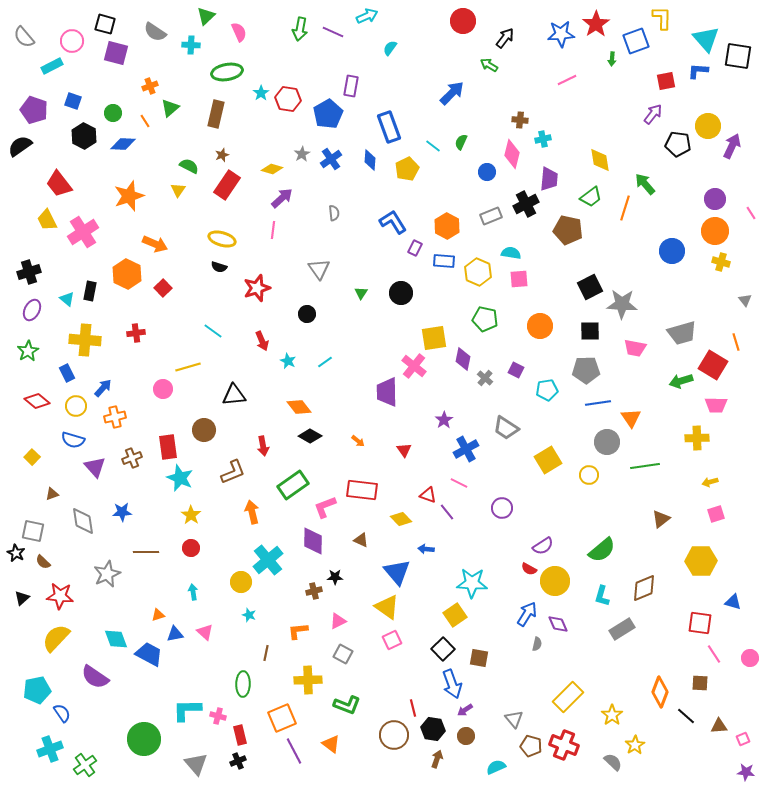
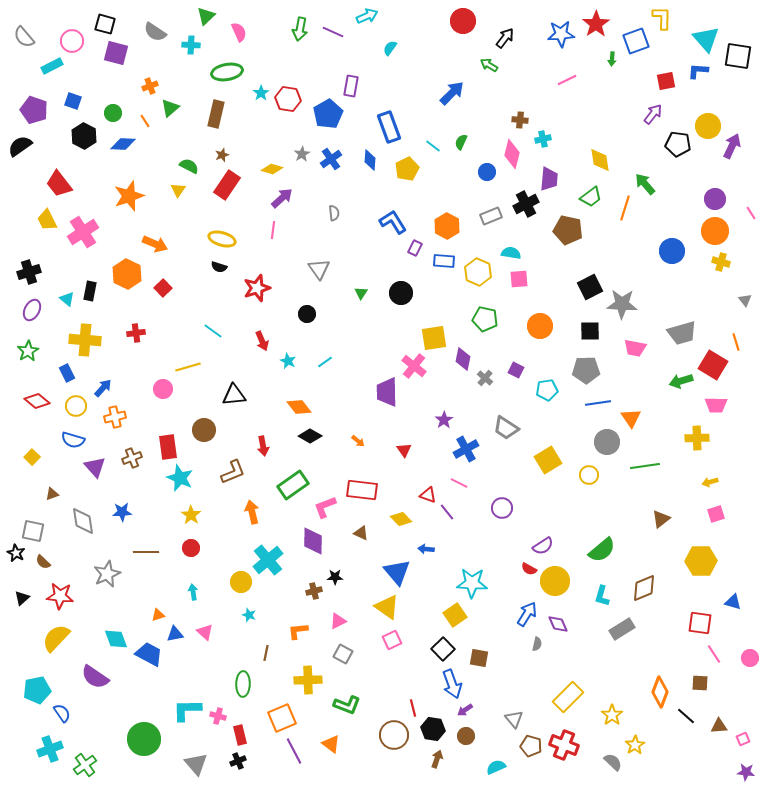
brown triangle at (361, 540): moved 7 px up
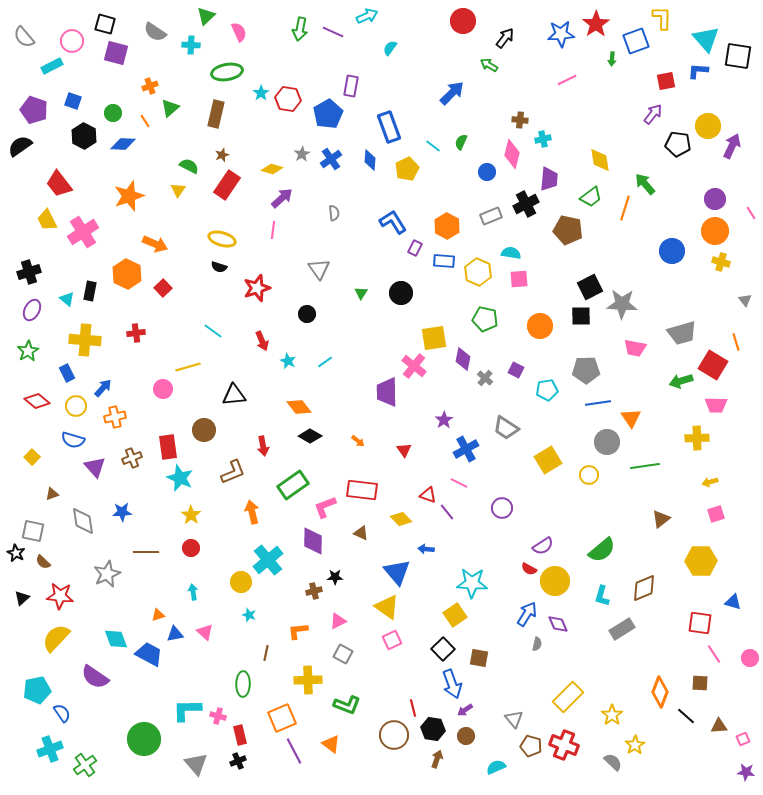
black square at (590, 331): moved 9 px left, 15 px up
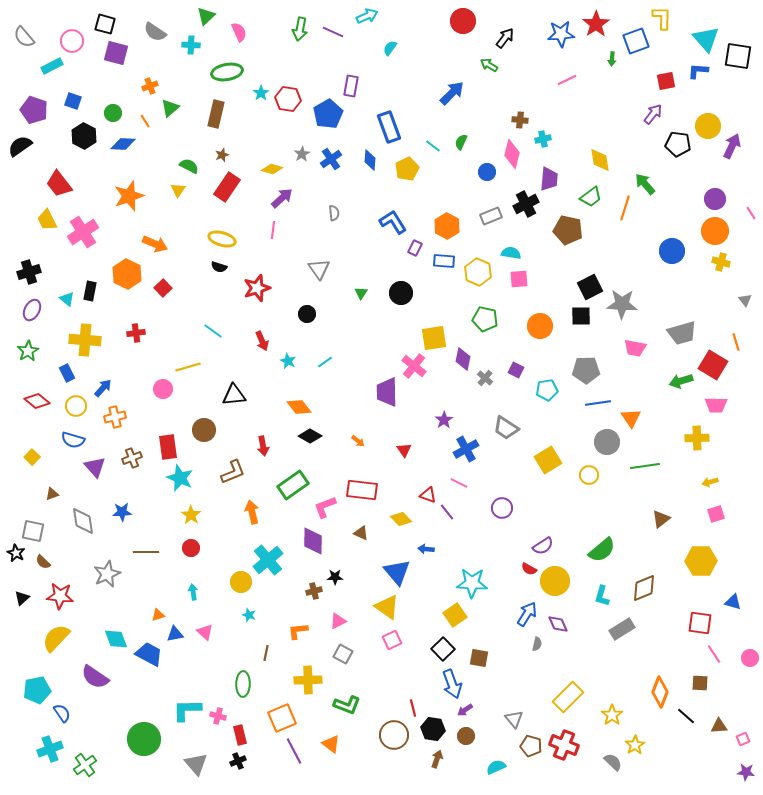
red rectangle at (227, 185): moved 2 px down
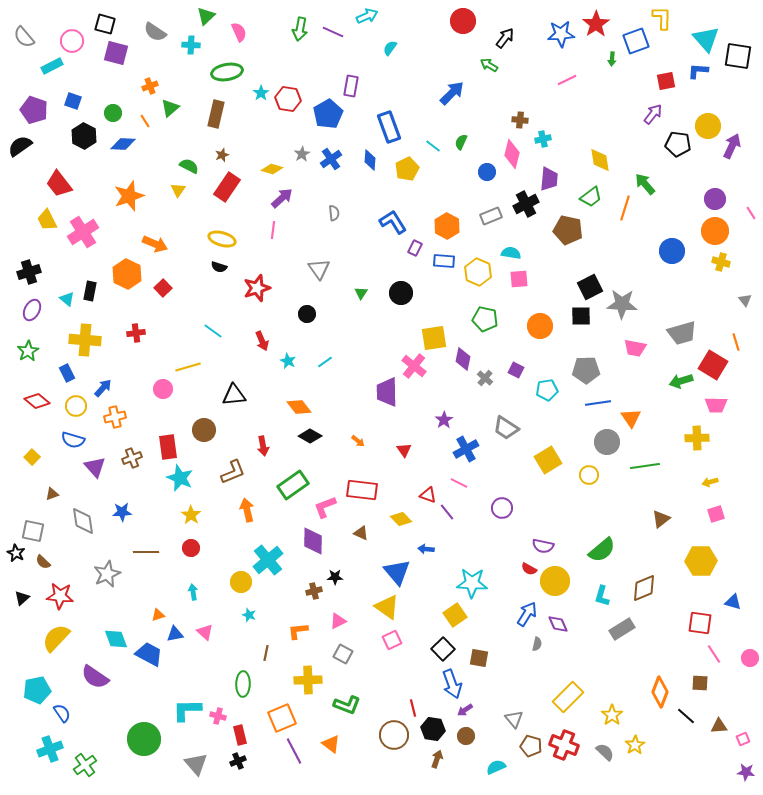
orange arrow at (252, 512): moved 5 px left, 2 px up
purple semicircle at (543, 546): rotated 45 degrees clockwise
gray semicircle at (613, 762): moved 8 px left, 10 px up
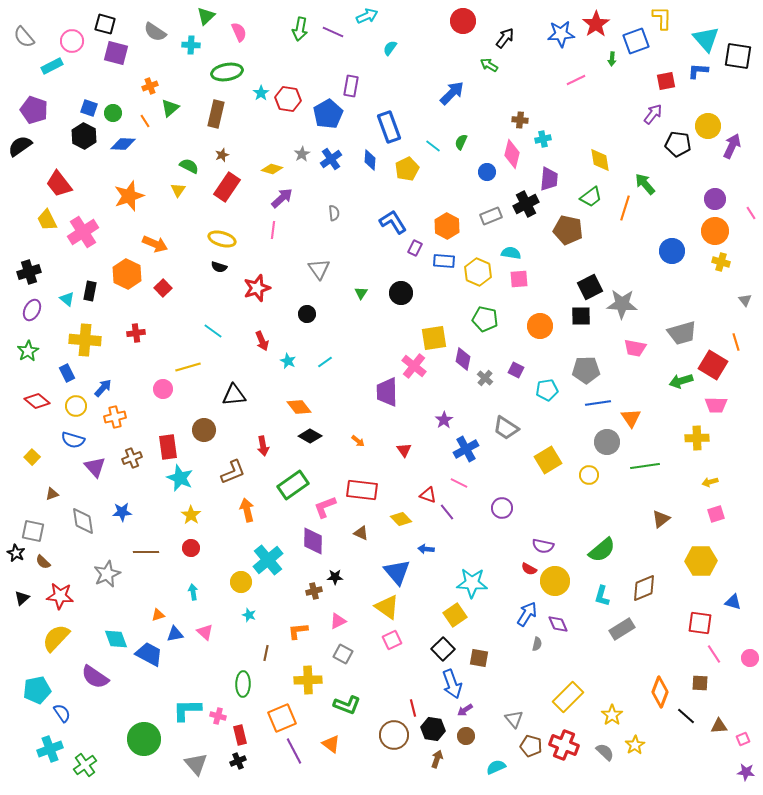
pink line at (567, 80): moved 9 px right
blue square at (73, 101): moved 16 px right, 7 px down
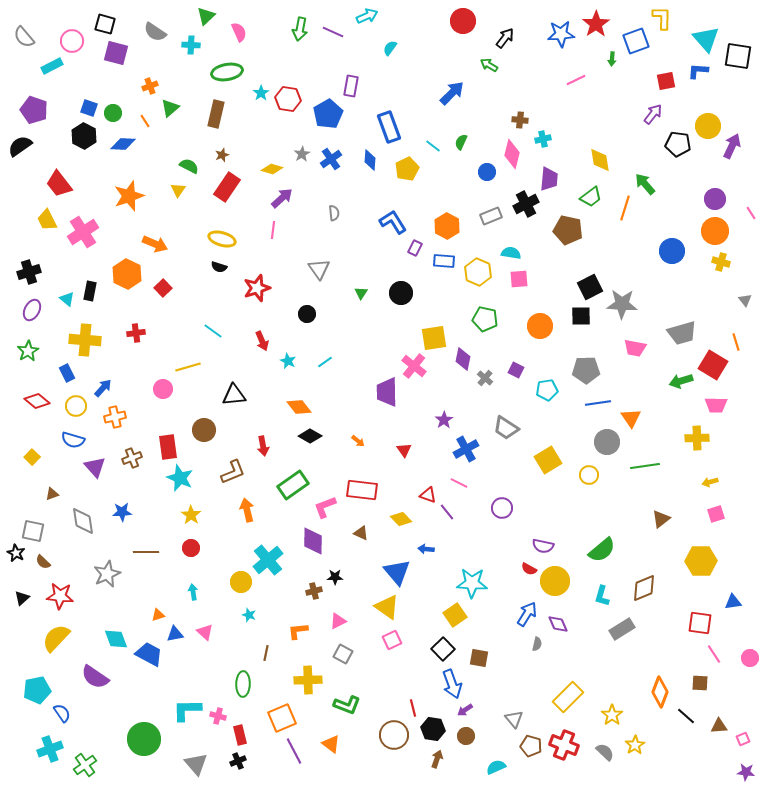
blue triangle at (733, 602): rotated 24 degrees counterclockwise
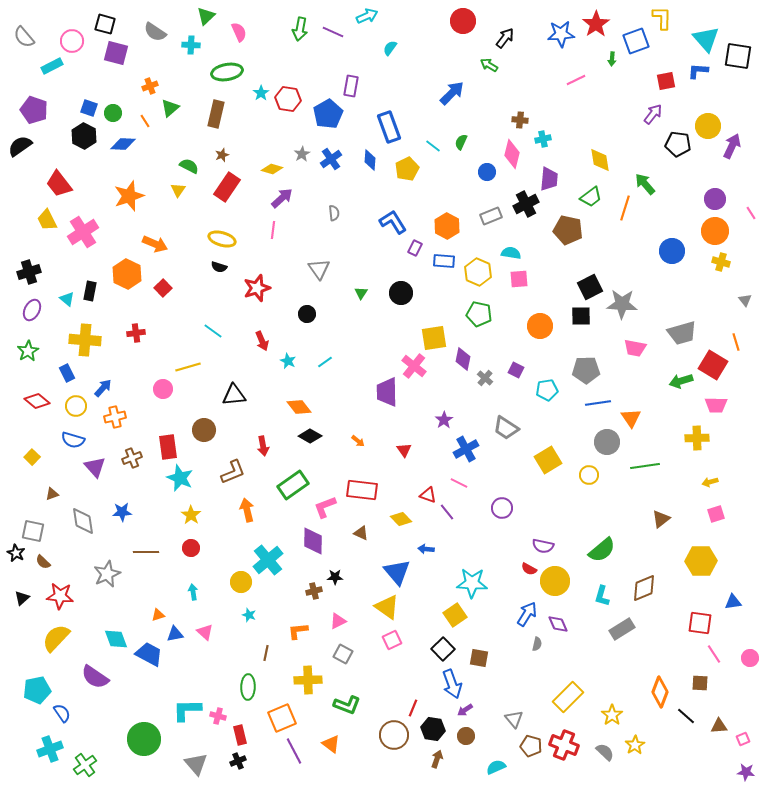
green pentagon at (485, 319): moved 6 px left, 5 px up
green ellipse at (243, 684): moved 5 px right, 3 px down
red line at (413, 708): rotated 36 degrees clockwise
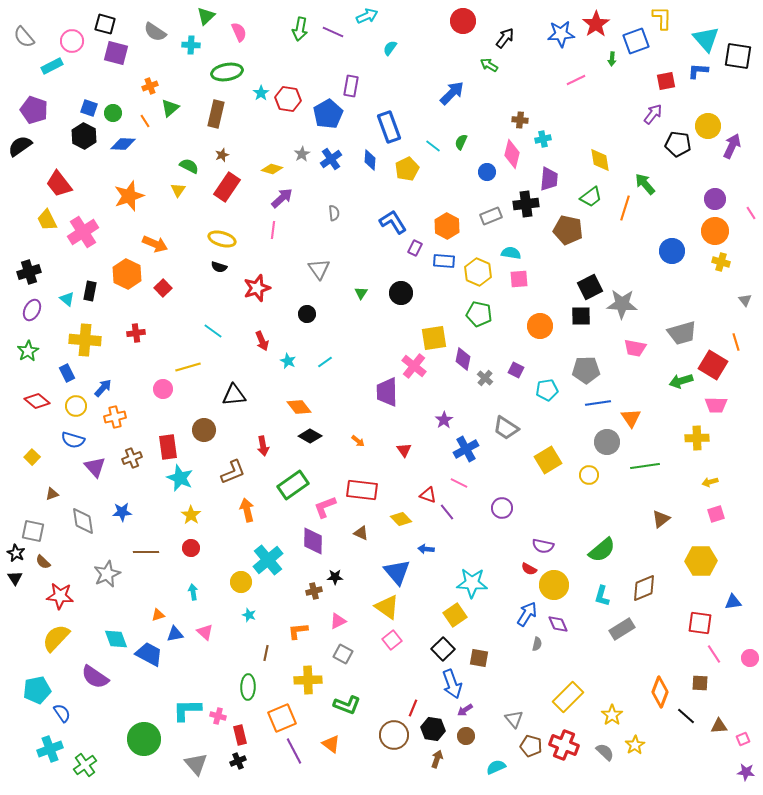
black cross at (526, 204): rotated 20 degrees clockwise
yellow circle at (555, 581): moved 1 px left, 4 px down
black triangle at (22, 598): moved 7 px left, 20 px up; rotated 21 degrees counterclockwise
pink square at (392, 640): rotated 12 degrees counterclockwise
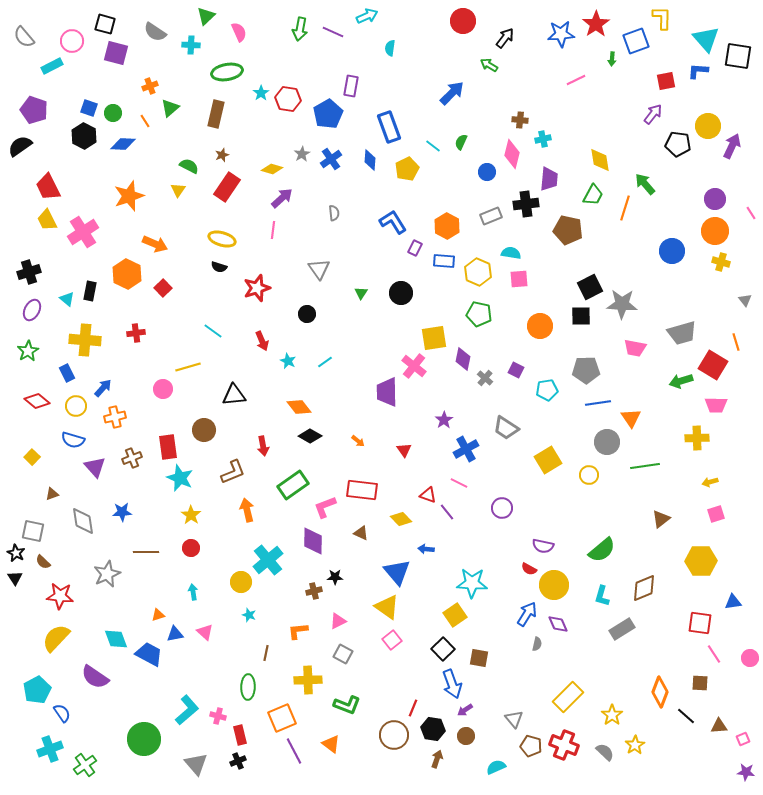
cyan semicircle at (390, 48): rotated 28 degrees counterclockwise
red trapezoid at (59, 184): moved 11 px left, 3 px down; rotated 12 degrees clockwise
green trapezoid at (591, 197): moved 2 px right, 2 px up; rotated 25 degrees counterclockwise
cyan pentagon at (37, 690): rotated 16 degrees counterclockwise
cyan L-shape at (187, 710): rotated 140 degrees clockwise
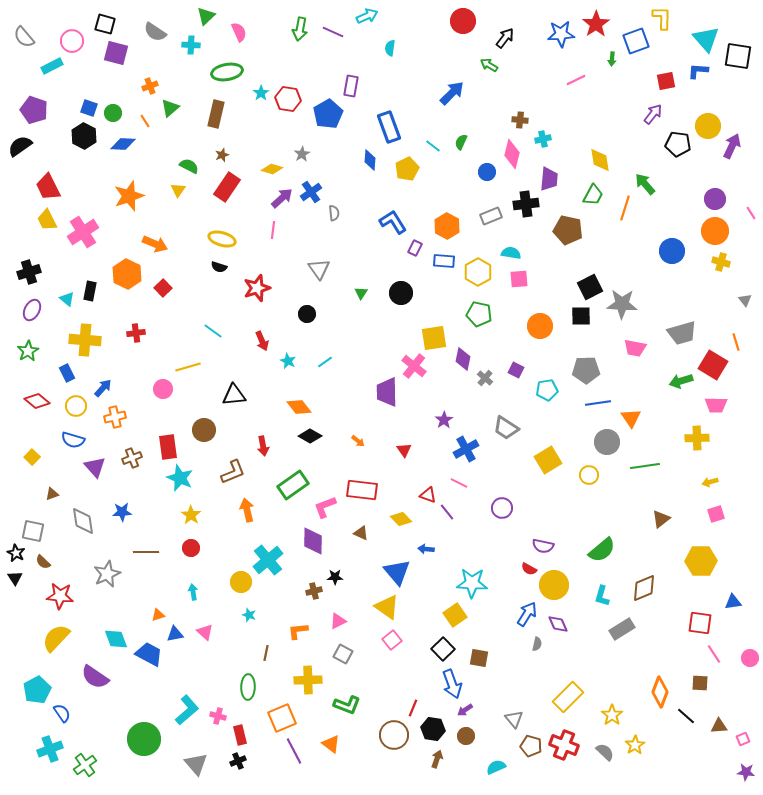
blue cross at (331, 159): moved 20 px left, 33 px down
yellow hexagon at (478, 272): rotated 8 degrees clockwise
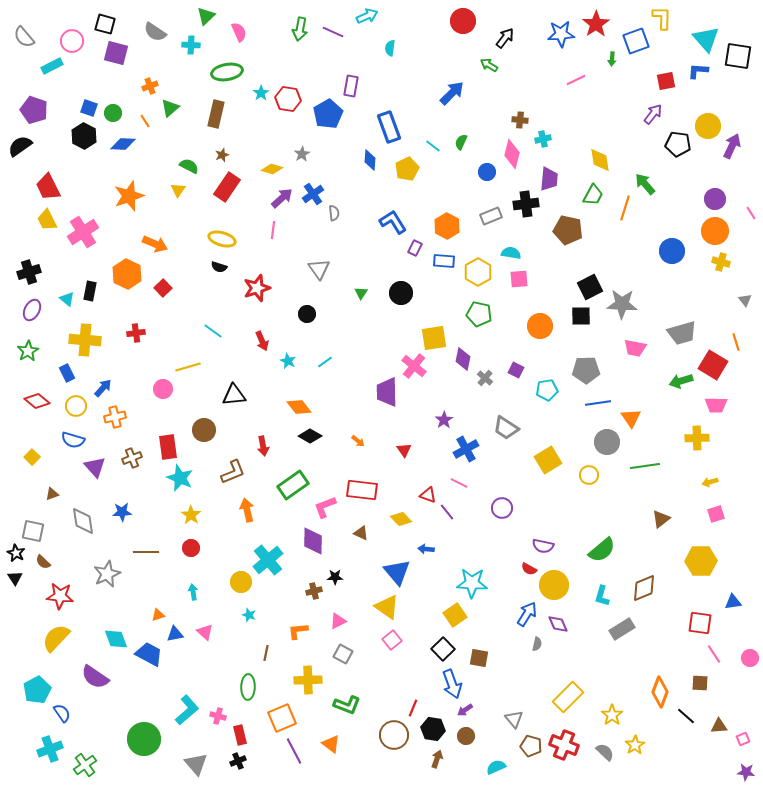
blue cross at (311, 192): moved 2 px right, 2 px down
